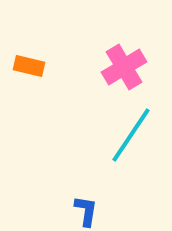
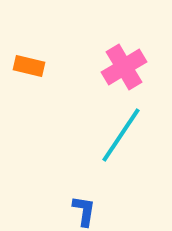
cyan line: moved 10 px left
blue L-shape: moved 2 px left
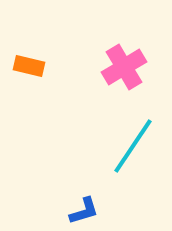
cyan line: moved 12 px right, 11 px down
blue L-shape: rotated 64 degrees clockwise
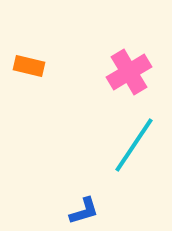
pink cross: moved 5 px right, 5 px down
cyan line: moved 1 px right, 1 px up
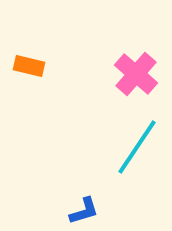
pink cross: moved 7 px right, 2 px down; rotated 18 degrees counterclockwise
cyan line: moved 3 px right, 2 px down
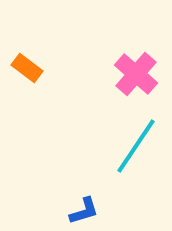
orange rectangle: moved 2 px left, 2 px down; rotated 24 degrees clockwise
cyan line: moved 1 px left, 1 px up
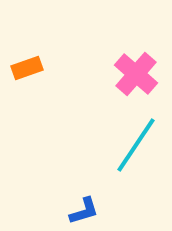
orange rectangle: rotated 56 degrees counterclockwise
cyan line: moved 1 px up
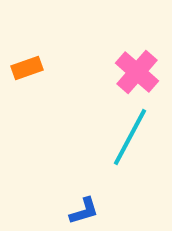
pink cross: moved 1 px right, 2 px up
cyan line: moved 6 px left, 8 px up; rotated 6 degrees counterclockwise
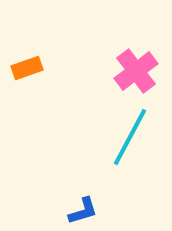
pink cross: moved 1 px left, 1 px up; rotated 12 degrees clockwise
blue L-shape: moved 1 px left
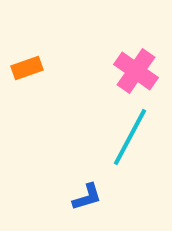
pink cross: rotated 18 degrees counterclockwise
blue L-shape: moved 4 px right, 14 px up
